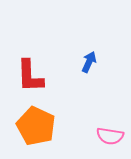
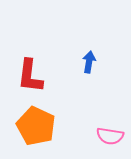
blue arrow: rotated 15 degrees counterclockwise
red L-shape: rotated 9 degrees clockwise
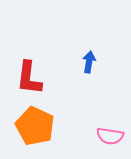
red L-shape: moved 1 px left, 2 px down
orange pentagon: moved 1 px left
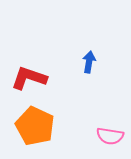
red L-shape: rotated 102 degrees clockwise
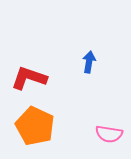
pink semicircle: moved 1 px left, 2 px up
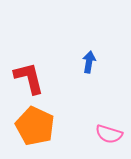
red L-shape: rotated 57 degrees clockwise
pink semicircle: rotated 8 degrees clockwise
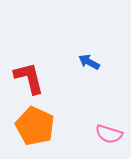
blue arrow: rotated 70 degrees counterclockwise
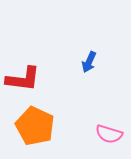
blue arrow: rotated 95 degrees counterclockwise
red L-shape: moved 6 px left, 1 px down; rotated 111 degrees clockwise
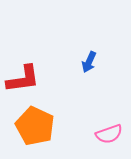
red L-shape: rotated 15 degrees counterclockwise
pink semicircle: rotated 36 degrees counterclockwise
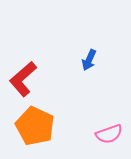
blue arrow: moved 2 px up
red L-shape: rotated 147 degrees clockwise
